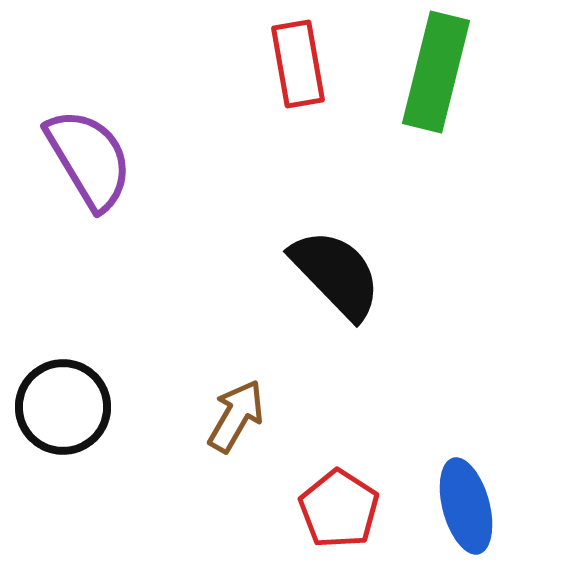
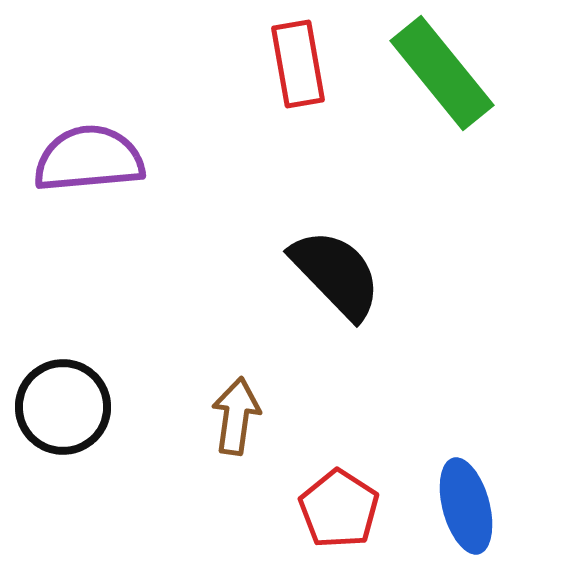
green rectangle: moved 6 px right, 1 px down; rotated 53 degrees counterclockwise
purple semicircle: rotated 64 degrees counterclockwise
brown arrow: rotated 22 degrees counterclockwise
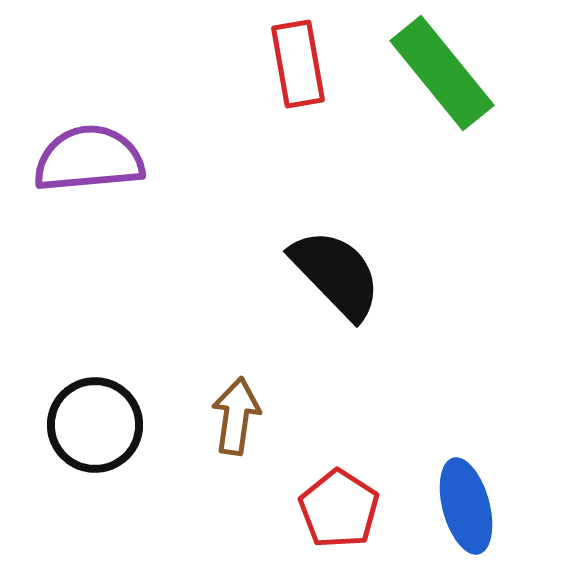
black circle: moved 32 px right, 18 px down
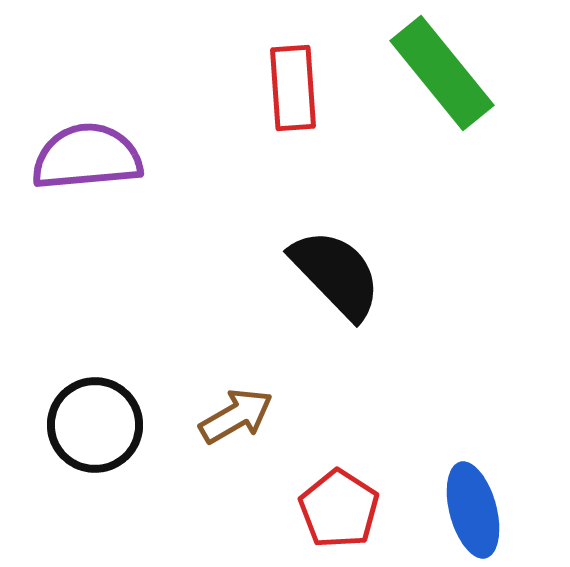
red rectangle: moved 5 px left, 24 px down; rotated 6 degrees clockwise
purple semicircle: moved 2 px left, 2 px up
brown arrow: rotated 52 degrees clockwise
blue ellipse: moved 7 px right, 4 px down
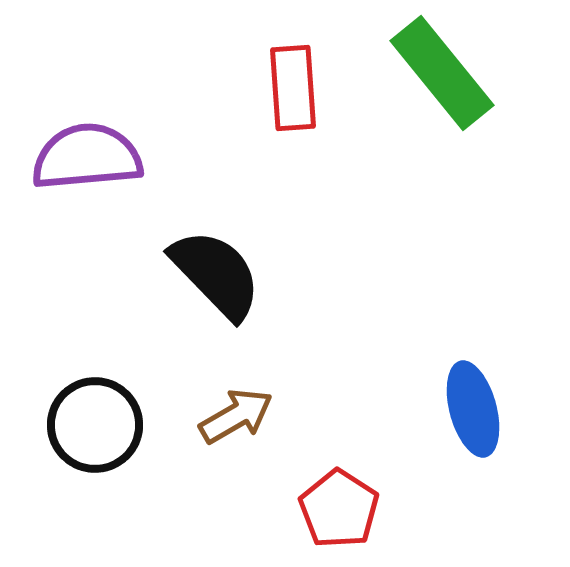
black semicircle: moved 120 px left
blue ellipse: moved 101 px up
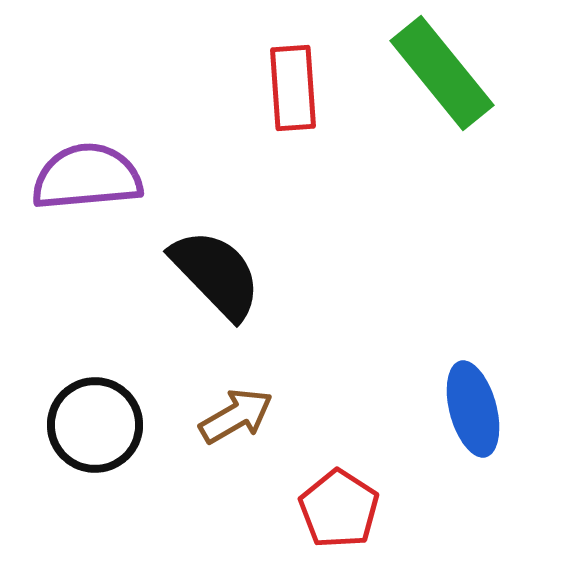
purple semicircle: moved 20 px down
